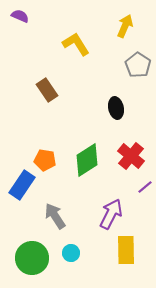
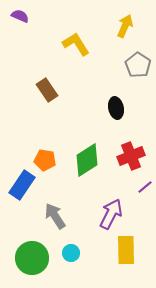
red cross: rotated 28 degrees clockwise
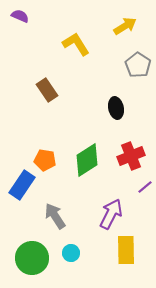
yellow arrow: rotated 35 degrees clockwise
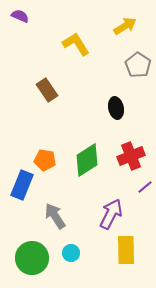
blue rectangle: rotated 12 degrees counterclockwise
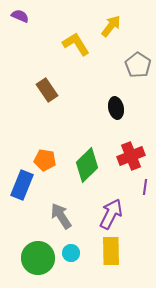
yellow arrow: moved 14 px left; rotated 20 degrees counterclockwise
green diamond: moved 5 px down; rotated 12 degrees counterclockwise
purple line: rotated 42 degrees counterclockwise
gray arrow: moved 6 px right
yellow rectangle: moved 15 px left, 1 px down
green circle: moved 6 px right
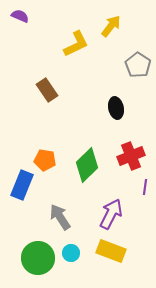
yellow L-shape: rotated 96 degrees clockwise
gray arrow: moved 1 px left, 1 px down
yellow rectangle: rotated 68 degrees counterclockwise
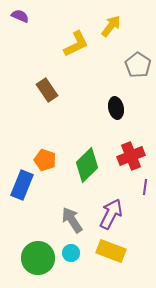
orange pentagon: rotated 10 degrees clockwise
gray arrow: moved 12 px right, 3 px down
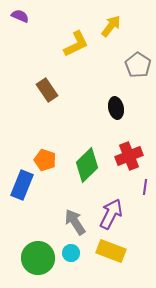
red cross: moved 2 px left
gray arrow: moved 3 px right, 2 px down
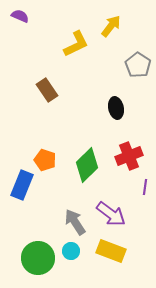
purple arrow: rotated 100 degrees clockwise
cyan circle: moved 2 px up
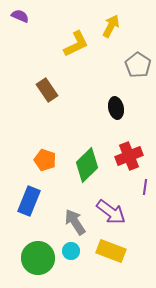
yellow arrow: rotated 10 degrees counterclockwise
blue rectangle: moved 7 px right, 16 px down
purple arrow: moved 2 px up
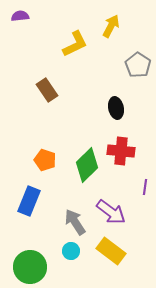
purple semicircle: rotated 30 degrees counterclockwise
yellow L-shape: moved 1 px left
red cross: moved 8 px left, 5 px up; rotated 28 degrees clockwise
yellow rectangle: rotated 16 degrees clockwise
green circle: moved 8 px left, 9 px down
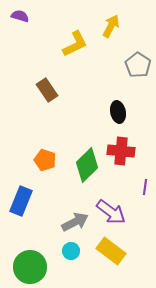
purple semicircle: rotated 24 degrees clockwise
black ellipse: moved 2 px right, 4 px down
blue rectangle: moved 8 px left
gray arrow: rotated 96 degrees clockwise
